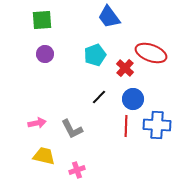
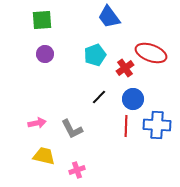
red cross: rotated 12 degrees clockwise
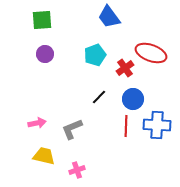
gray L-shape: rotated 95 degrees clockwise
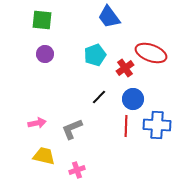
green square: rotated 10 degrees clockwise
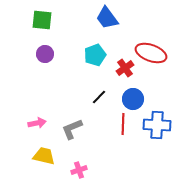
blue trapezoid: moved 2 px left, 1 px down
red line: moved 3 px left, 2 px up
pink cross: moved 2 px right
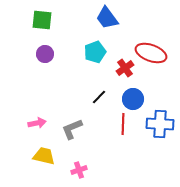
cyan pentagon: moved 3 px up
blue cross: moved 3 px right, 1 px up
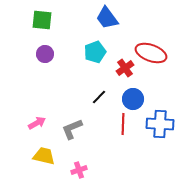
pink arrow: rotated 18 degrees counterclockwise
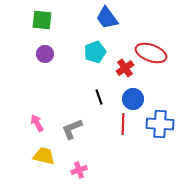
black line: rotated 63 degrees counterclockwise
pink arrow: rotated 90 degrees counterclockwise
